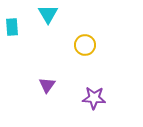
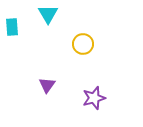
yellow circle: moved 2 px left, 1 px up
purple star: rotated 20 degrees counterclockwise
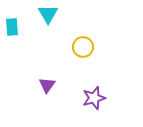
yellow circle: moved 3 px down
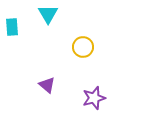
purple triangle: rotated 24 degrees counterclockwise
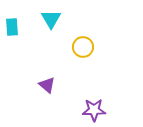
cyan triangle: moved 3 px right, 5 px down
purple star: moved 12 px down; rotated 15 degrees clockwise
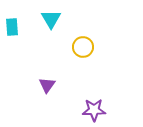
purple triangle: rotated 24 degrees clockwise
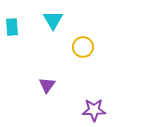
cyan triangle: moved 2 px right, 1 px down
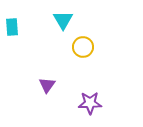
cyan triangle: moved 10 px right
purple star: moved 4 px left, 7 px up
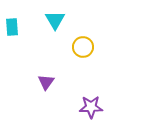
cyan triangle: moved 8 px left
purple triangle: moved 1 px left, 3 px up
purple star: moved 1 px right, 4 px down
